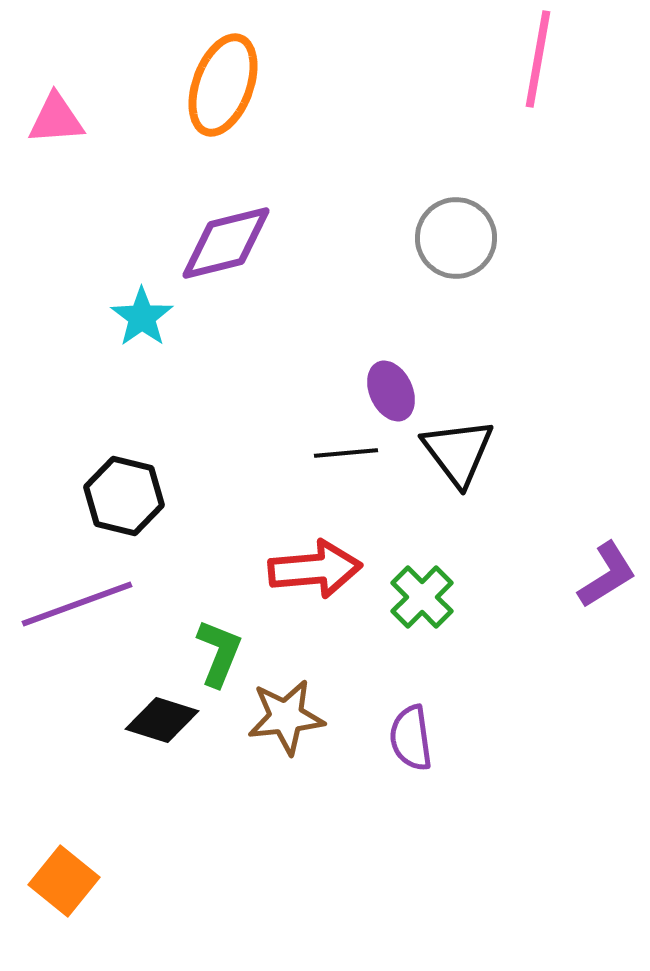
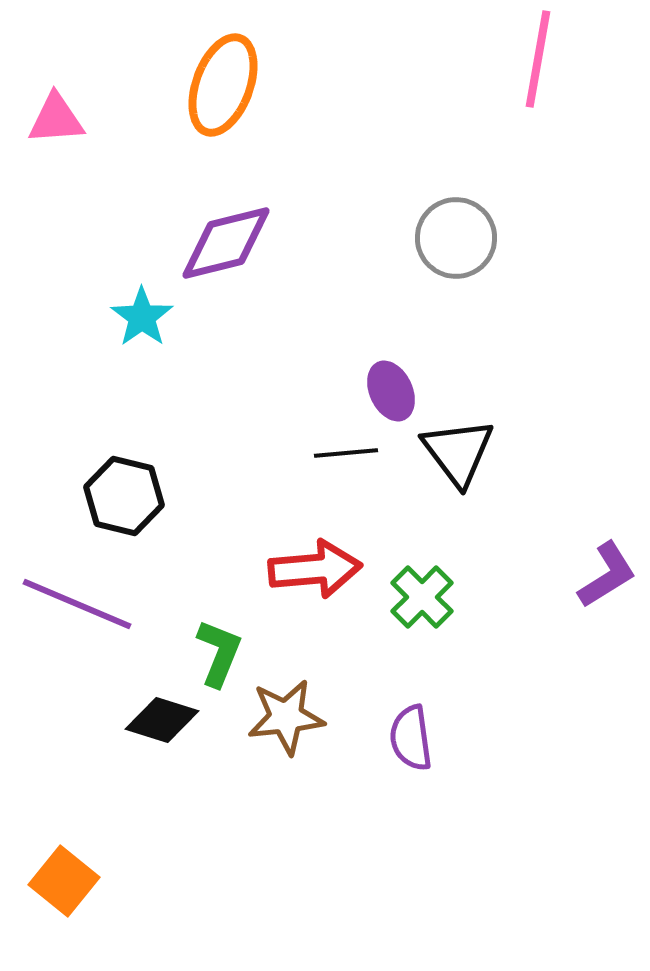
purple line: rotated 43 degrees clockwise
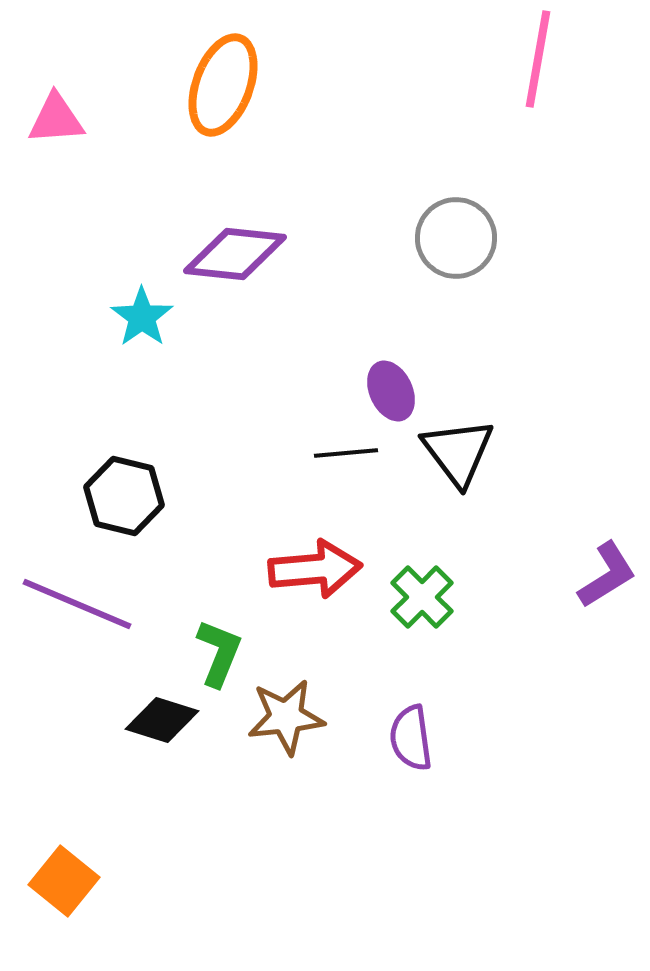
purple diamond: moved 9 px right, 11 px down; rotated 20 degrees clockwise
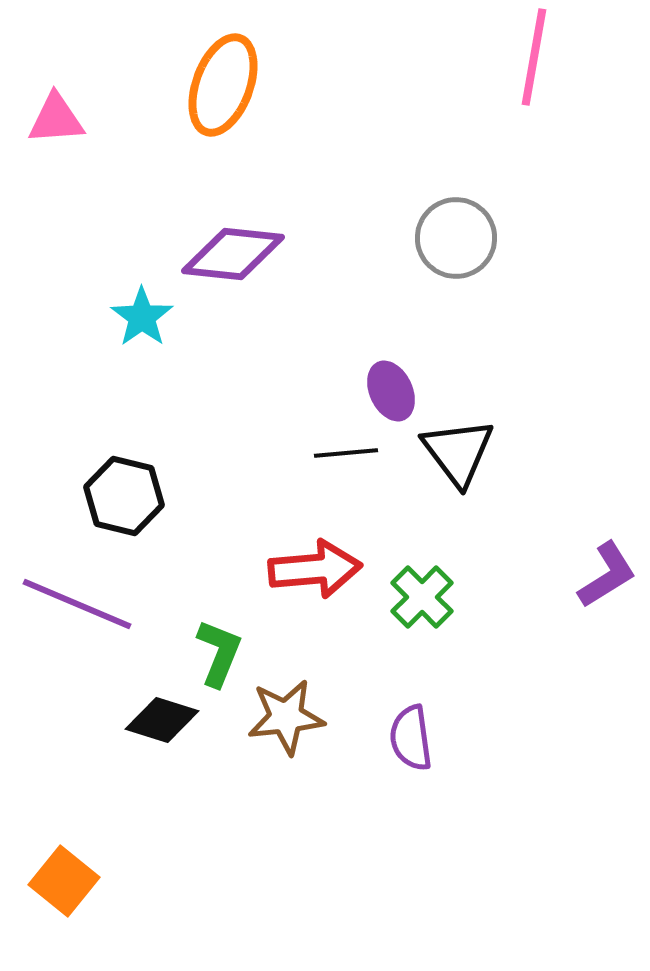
pink line: moved 4 px left, 2 px up
purple diamond: moved 2 px left
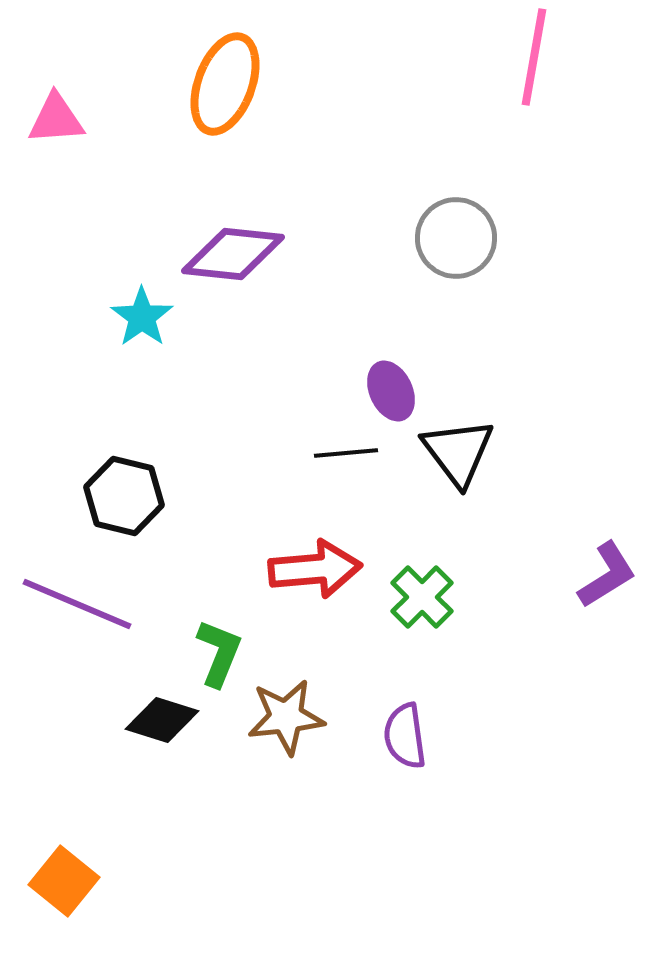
orange ellipse: moved 2 px right, 1 px up
purple semicircle: moved 6 px left, 2 px up
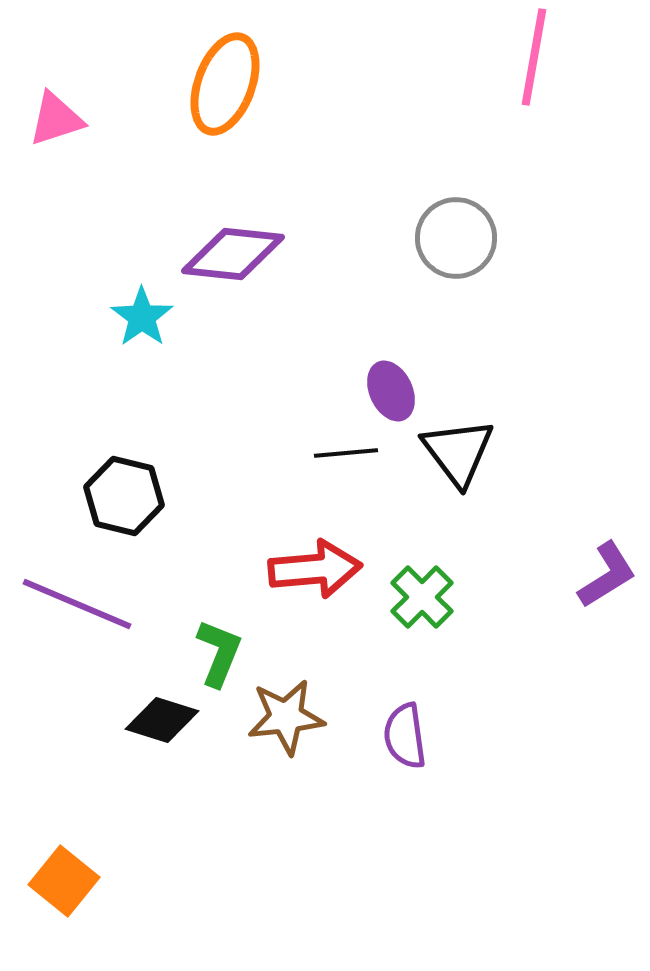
pink triangle: rotated 14 degrees counterclockwise
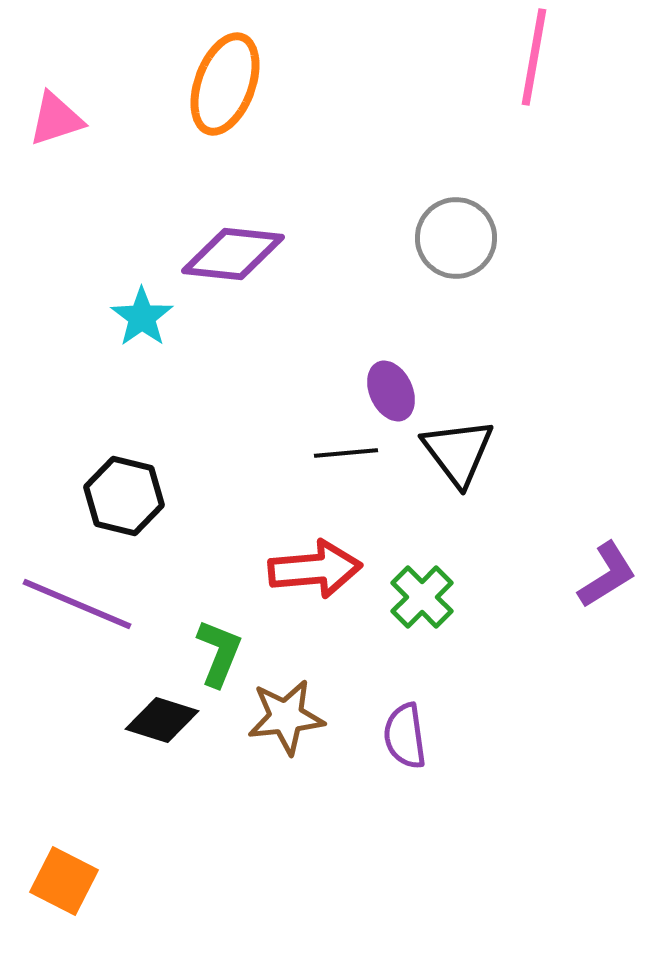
orange square: rotated 12 degrees counterclockwise
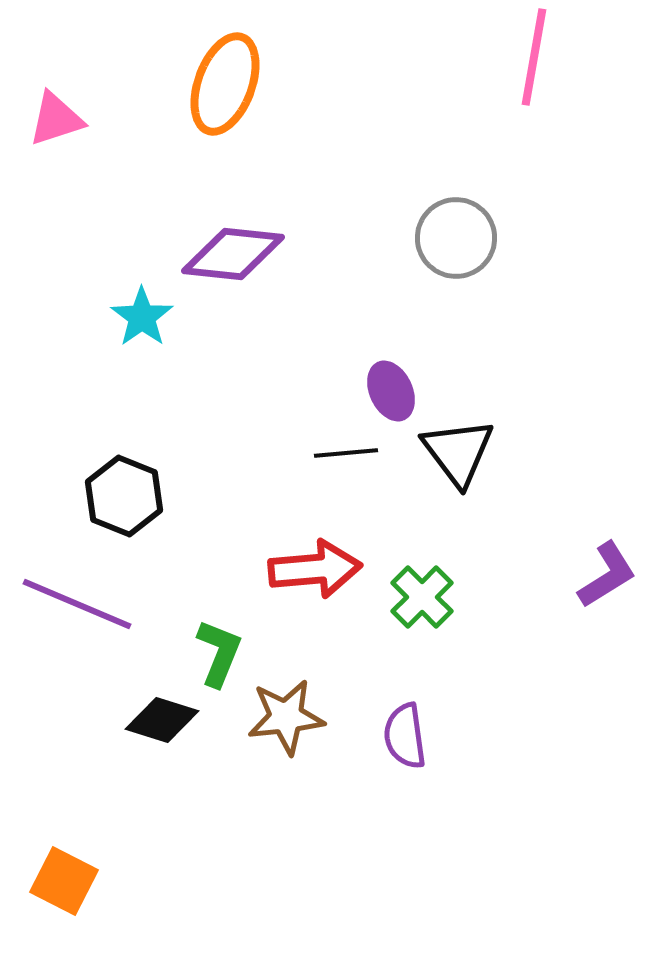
black hexagon: rotated 8 degrees clockwise
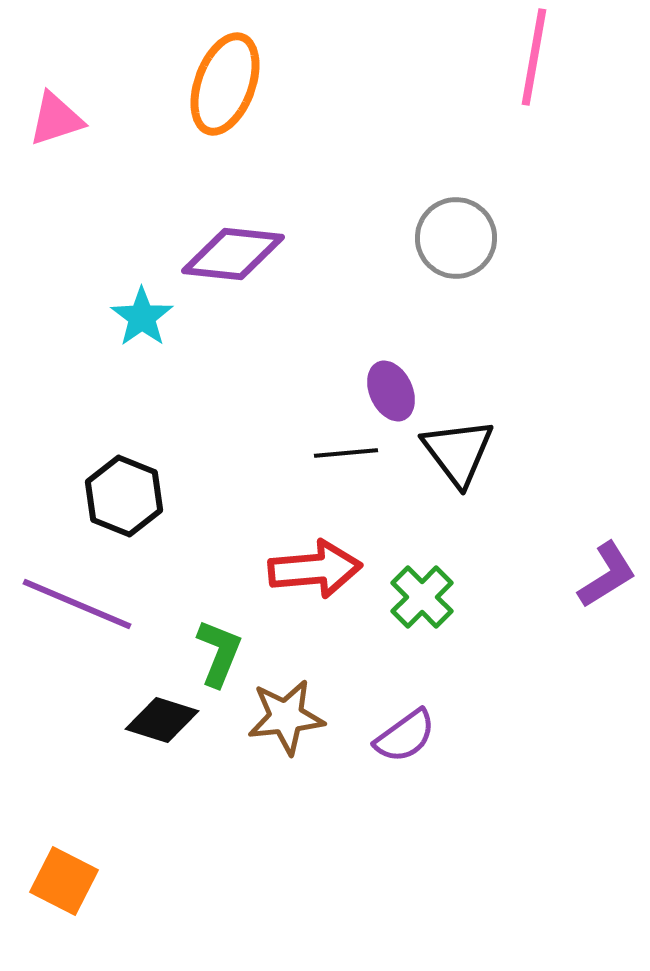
purple semicircle: rotated 118 degrees counterclockwise
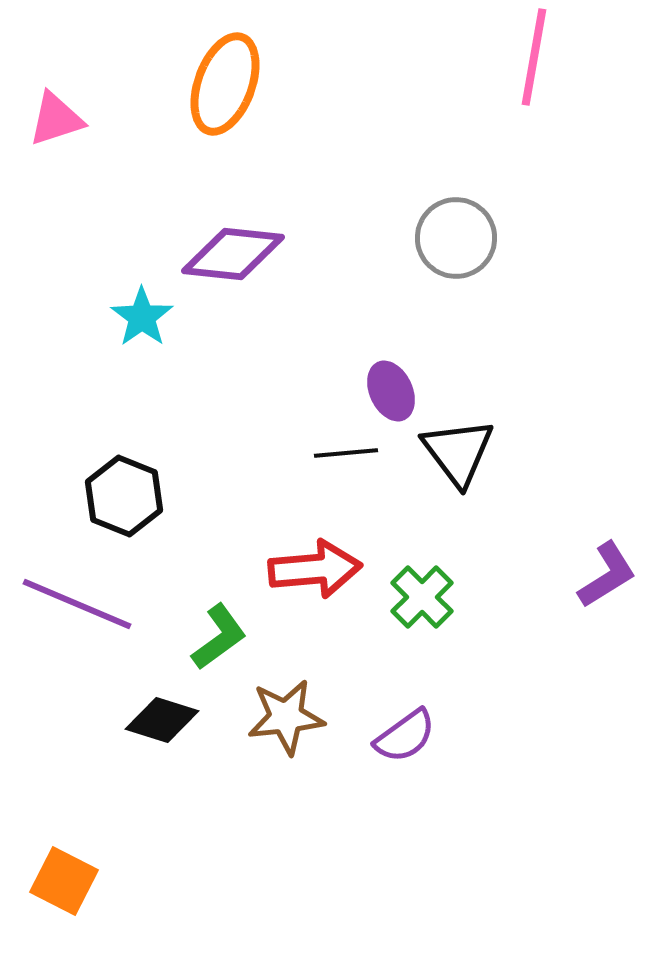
green L-shape: moved 16 px up; rotated 32 degrees clockwise
